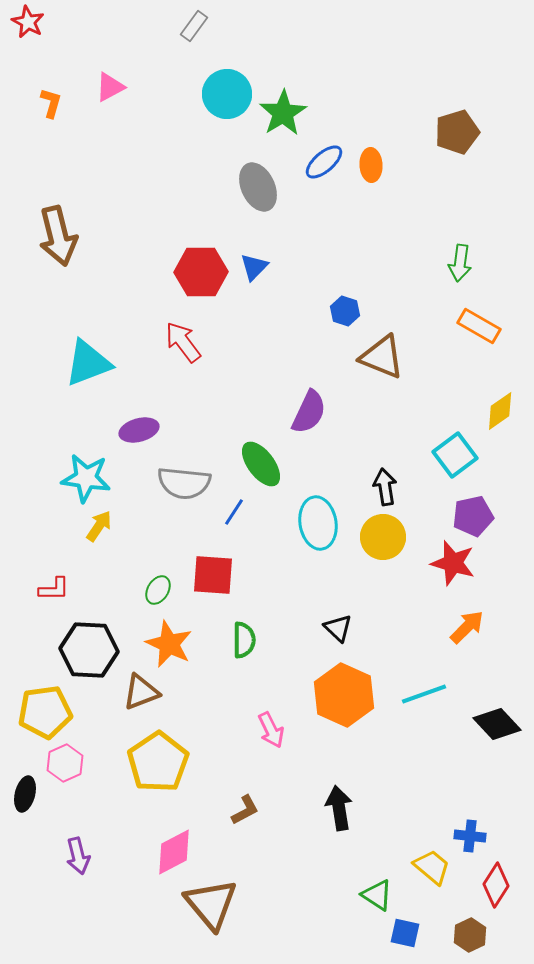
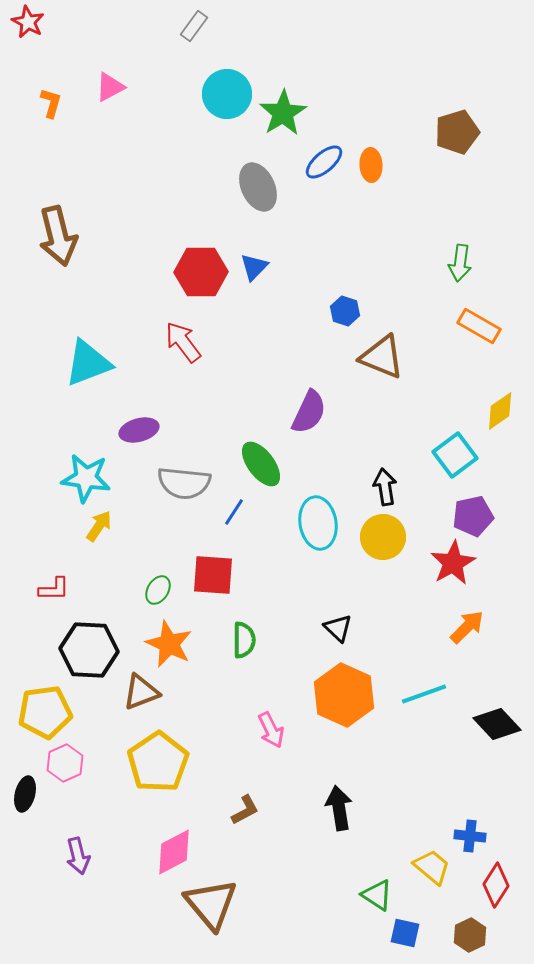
red star at (453, 563): rotated 27 degrees clockwise
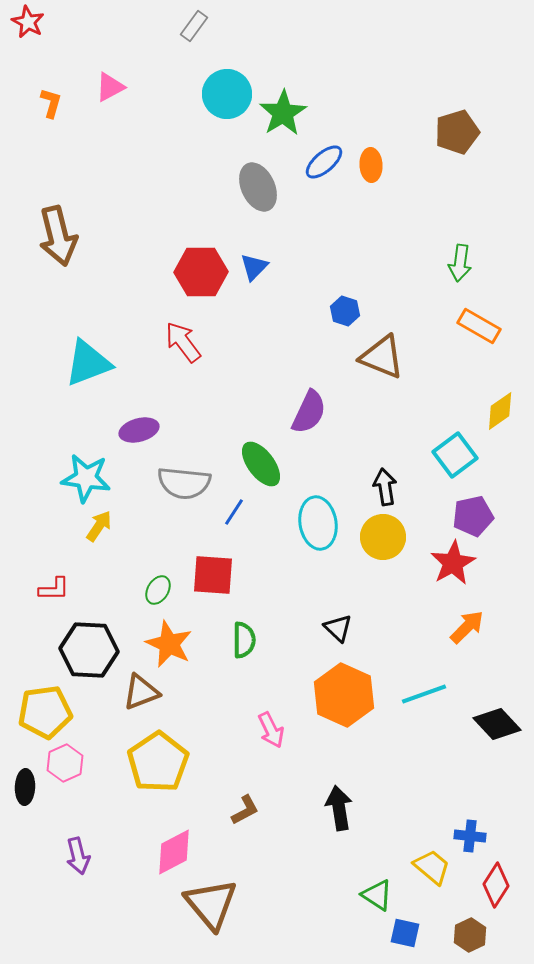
black ellipse at (25, 794): moved 7 px up; rotated 12 degrees counterclockwise
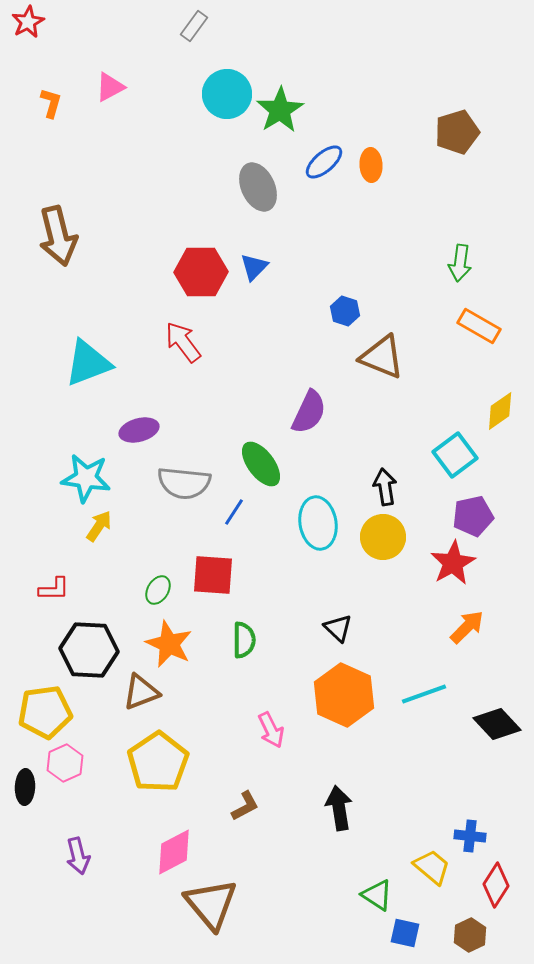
red star at (28, 22): rotated 16 degrees clockwise
green star at (283, 113): moved 3 px left, 3 px up
brown L-shape at (245, 810): moved 4 px up
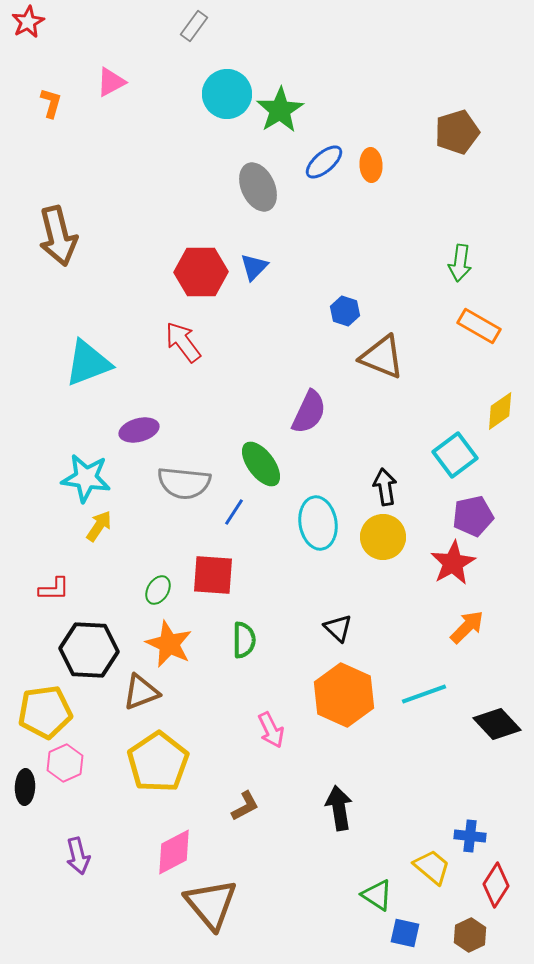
pink triangle at (110, 87): moved 1 px right, 5 px up
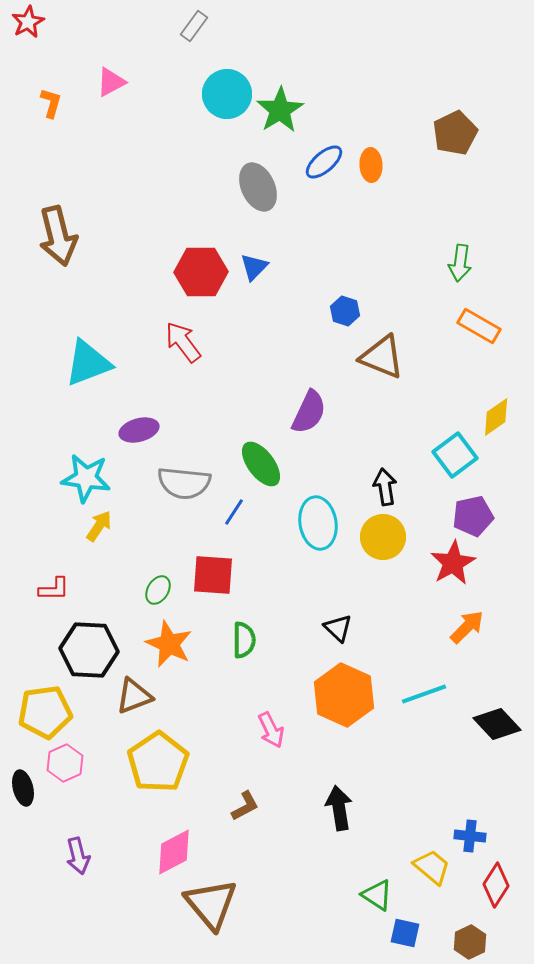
brown pentagon at (457, 132): moved 2 px left, 1 px down; rotated 9 degrees counterclockwise
yellow diamond at (500, 411): moved 4 px left, 6 px down
brown triangle at (141, 692): moved 7 px left, 4 px down
black ellipse at (25, 787): moved 2 px left, 1 px down; rotated 16 degrees counterclockwise
brown hexagon at (470, 935): moved 7 px down
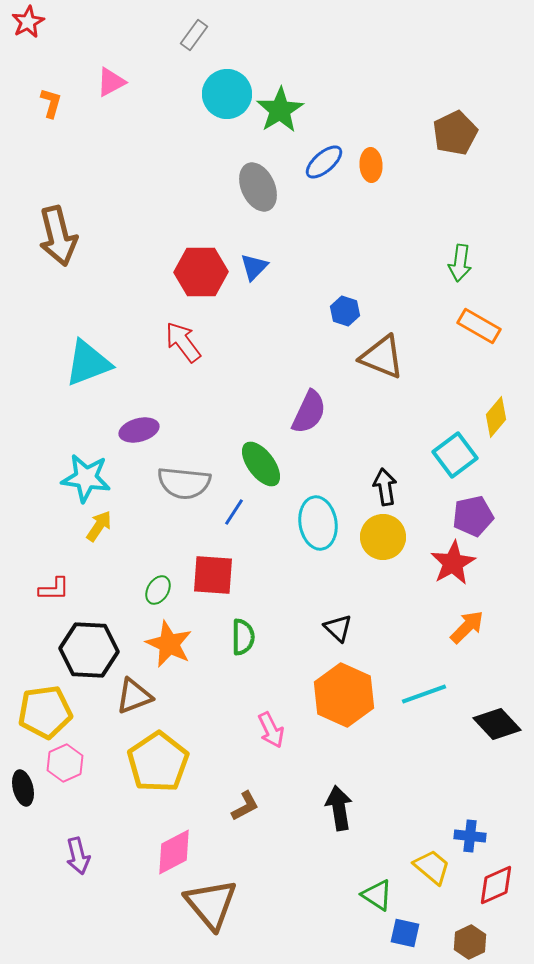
gray rectangle at (194, 26): moved 9 px down
yellow diamond at (496, 417): rotated 15 degrees counterclockwise
green semicircle at (244, 640): moved 1 px left, 3 px up
red diamond at (496, 885): rotated 33 degrees clockwise
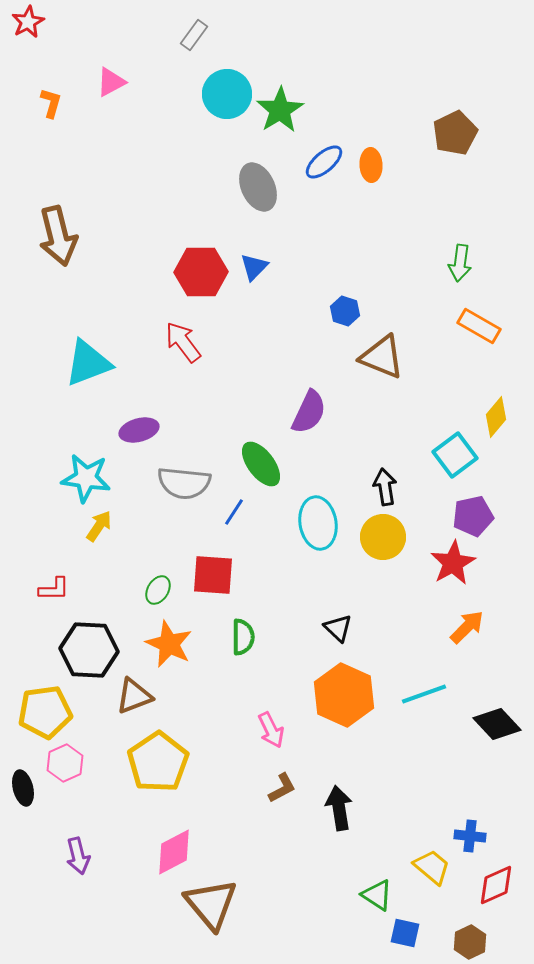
brown L-shape at (245, 806): moved 37 px right, 18 px up
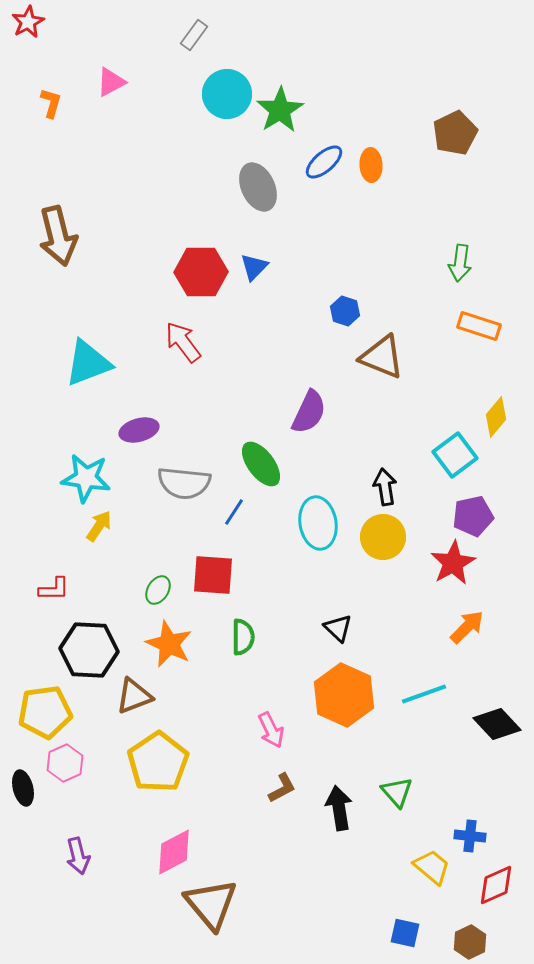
orange rectangle at (479, 326): rotated 12 degrees counterclockwise
green triangle at (377, 895): moved 20 px right, 103 px up; rotated 16 degrees clockwise
